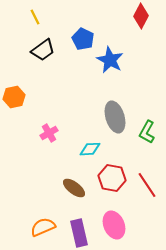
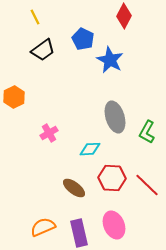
red diamond: moved 17 px left
orange hexagon: rotated 15 degrees counterclockwise
red hexagon: rotated 8 degrees counterclockwise
red line: rotated 12 degrees counterclockwise
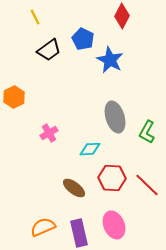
red diamond: moved 2 px left
black trapezoid: moved 6 px right
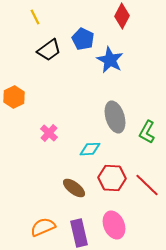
pink cross: rotated 18 degrees counterclockwise
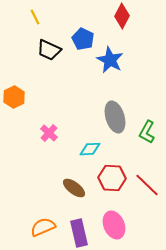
black trapezoid: rotated 60 degrees clockwise
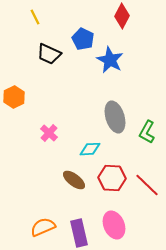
black trapezoid: moved 4 px down
brown ellipse: moved 8 px up
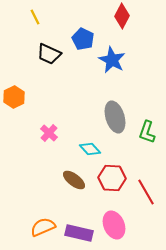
blue star: moved 2 px right
green L-shape: rotated 10 degrees counterclockwise
cyan diamond: rotated 50 degrees clockwise
red line: moved 1 px left, 7 px down; rotated 16 degrees clockwise
purple rectangle: rotated 64 degrees counterclockwise
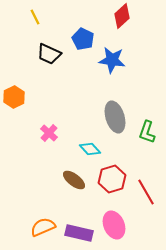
red diamond: rotated 20 degrees clockwise
blue star: rotated 20 degrees counterclockwise
red hexagon: moved 1 px down; rotated 20 degrees counterclockwise
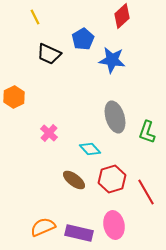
blue pentagon: rotated 15 degrees clockwise
pink ellipse: rotated 12 degrees clockwise
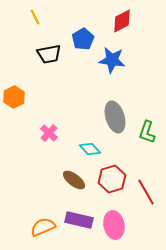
red diamond: moved 5 px down; rotated 15 degrees clockwise
black trapezoid: rotated 35 degrees counterclockwise
purple rectangle: moved 13 px up
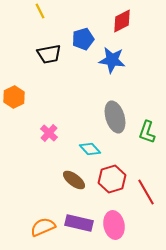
yellow line: moved 5 px right, 6 px up
blue pentagon: rotated 15 degrees clockwise
purple rectangle: moved 3 px down
